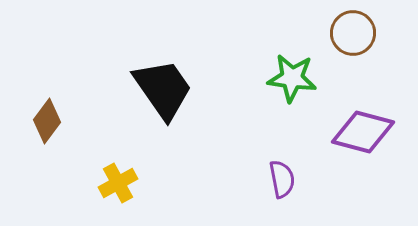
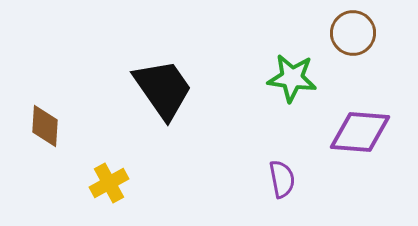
brown diamond: moved 2 px left, 5 px down; rotated 33 degrees counterclockwise
purple diamond: moved 3 px left; rotated 10 degrees counterclockwise
yellow cross: moved 9 px left
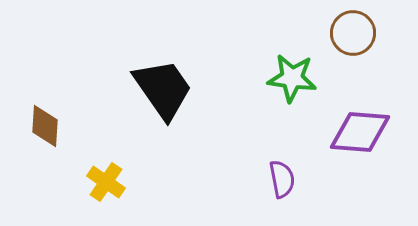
yellow cross: moved 3 px left, 1 px up; rotated 27 degrees counterclockwise
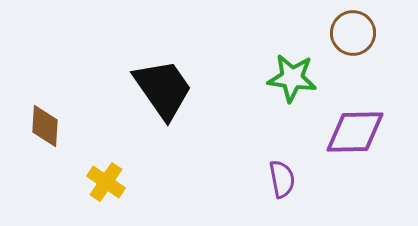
purple diamond: moved 5 px left; rotated 6 degrees counterclockwise
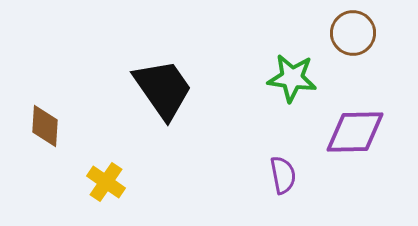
purple semicircle: moved 1 px right, 4 px up
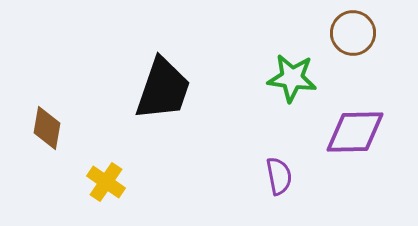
black trapezoid: rotated 54 degrees clockwise
brown diamond: moved 2 px right, 2 px down; rotated 6 degrees clockwise
purple semicircle: moved 4 px left, 1 px down
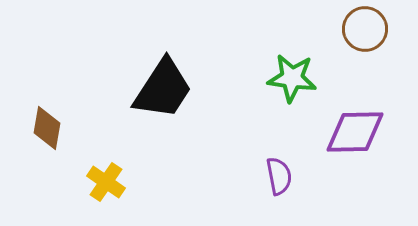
brown circle: moved 12 px right, 4 px up
black trapezoid: rotated 14 degrees clockwise
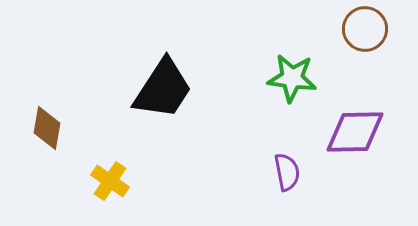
purple semicircle: moved 8 px right, 4 px up
yellow cross: moved 4 px right, 1 px up
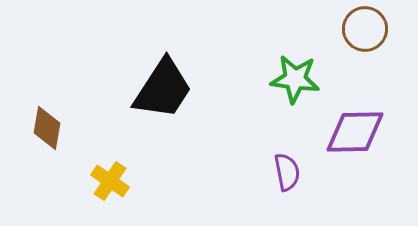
green star: moved 3 px right, 1 px down
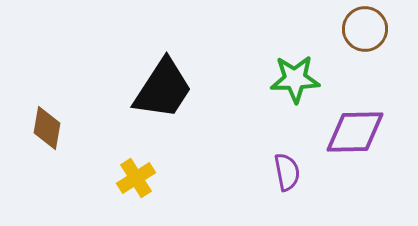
green star: rotated 9 degrees counterclockwise
yellow cross: moved 26 px right, 3 px up; rotated 24 degrees clockwise
